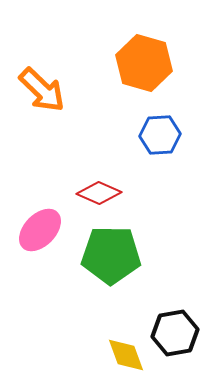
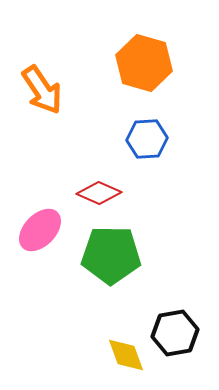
orange arrow: rotated 12 degrees clockwise
blue hexagon: moved 13 px left, 4 px down
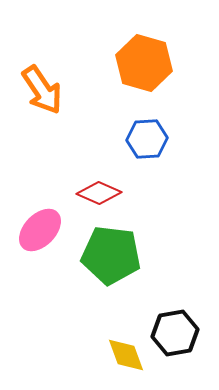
green pentagon: rotated 6 degrees clockwise
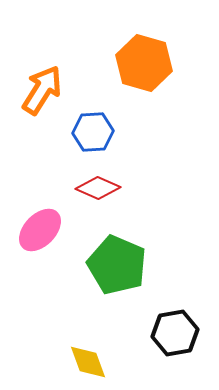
orange arrow: rotated 114 degrees counterclockwise
blue hexagon: moved 54 px left, 7 px up
red diamond: moved 1 px left, 5 px up
green pentagon: moved 6 px right, 10 px down; rotated 16 degrees clockwise
yellow diamond: moved 38 px left, 7 px down
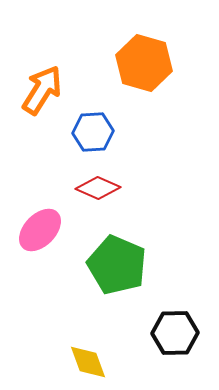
black hexagon: rotated 9 degrees clockwise
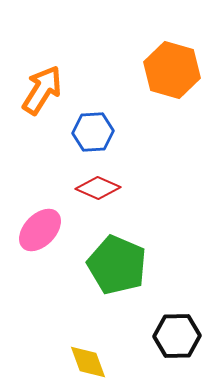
orange hexagon: moved 28 px right, 7 px down
black hexagon: moved 2 px right, 3 px down
